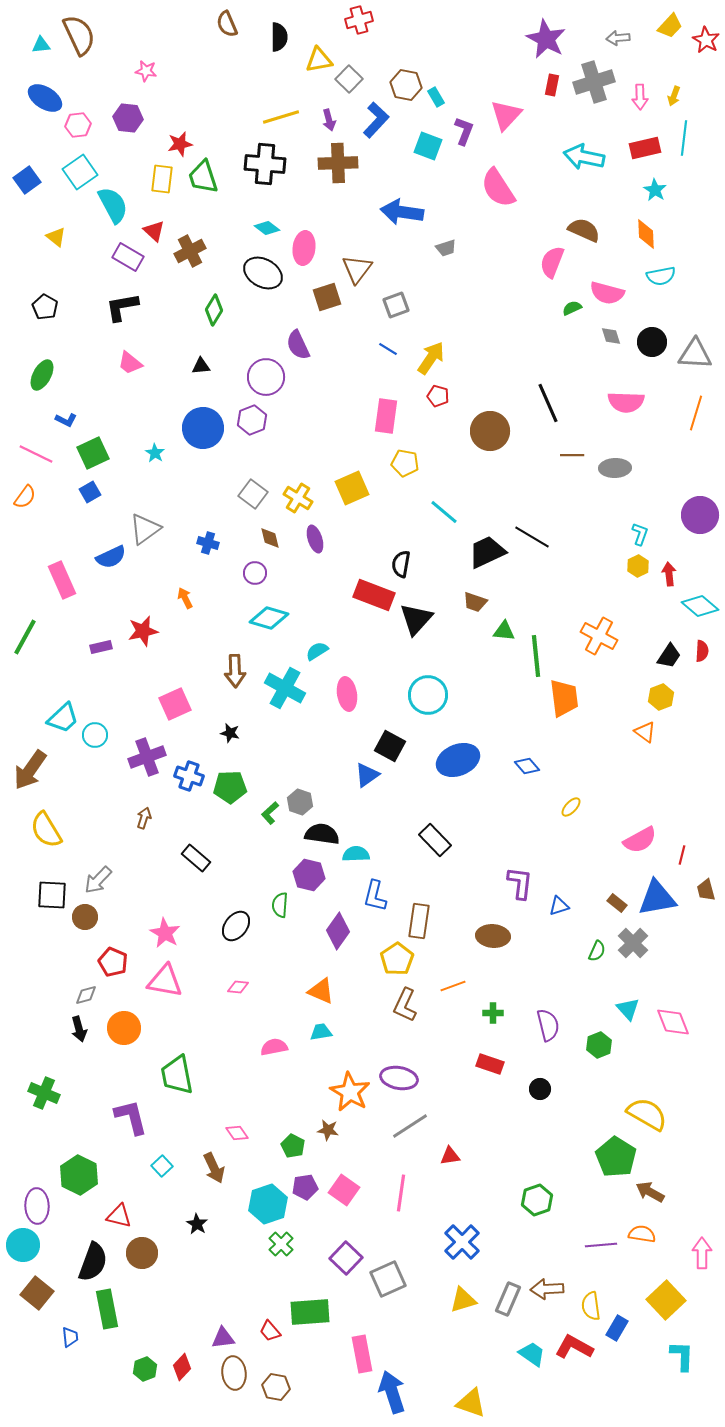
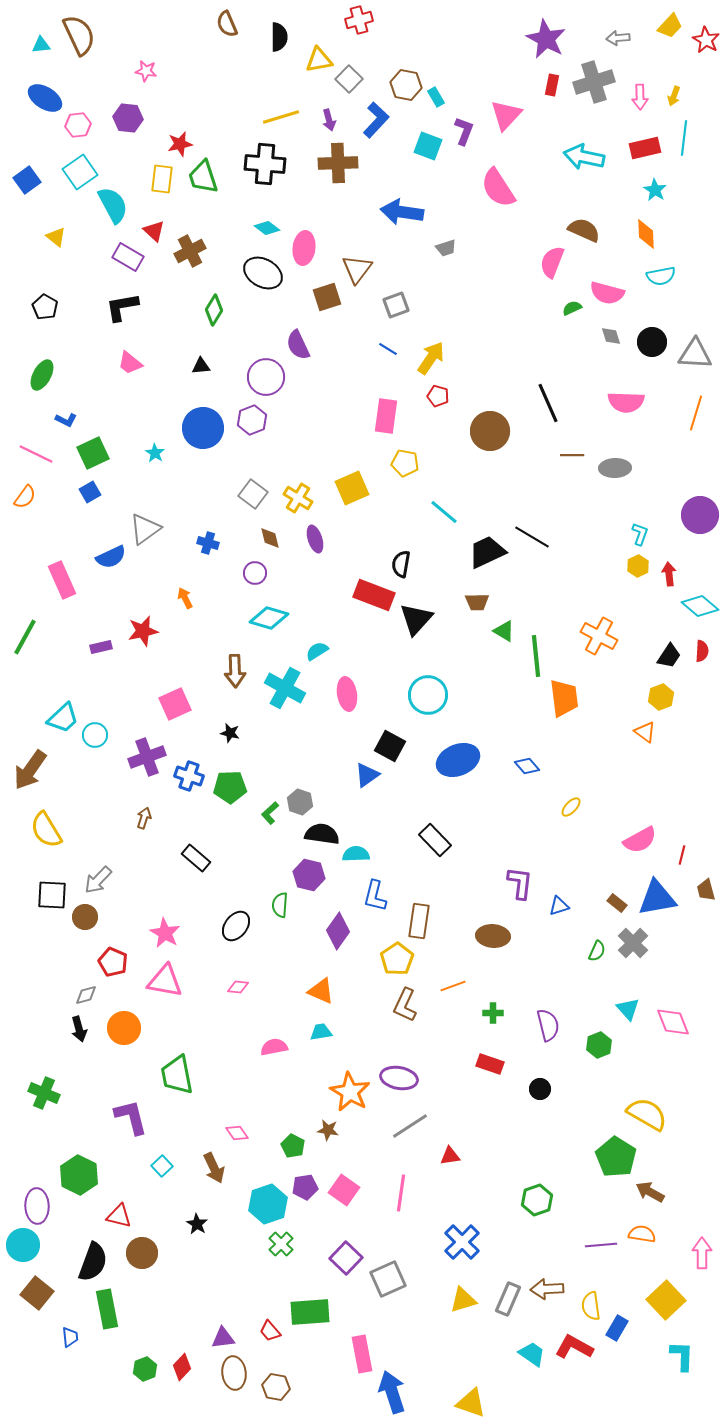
brown trapezoid at (475, 602): moved 2 px right; rotated 20 degrees counterclockwise
green triangle at (504, 631): rotated 25 degrees clockwise
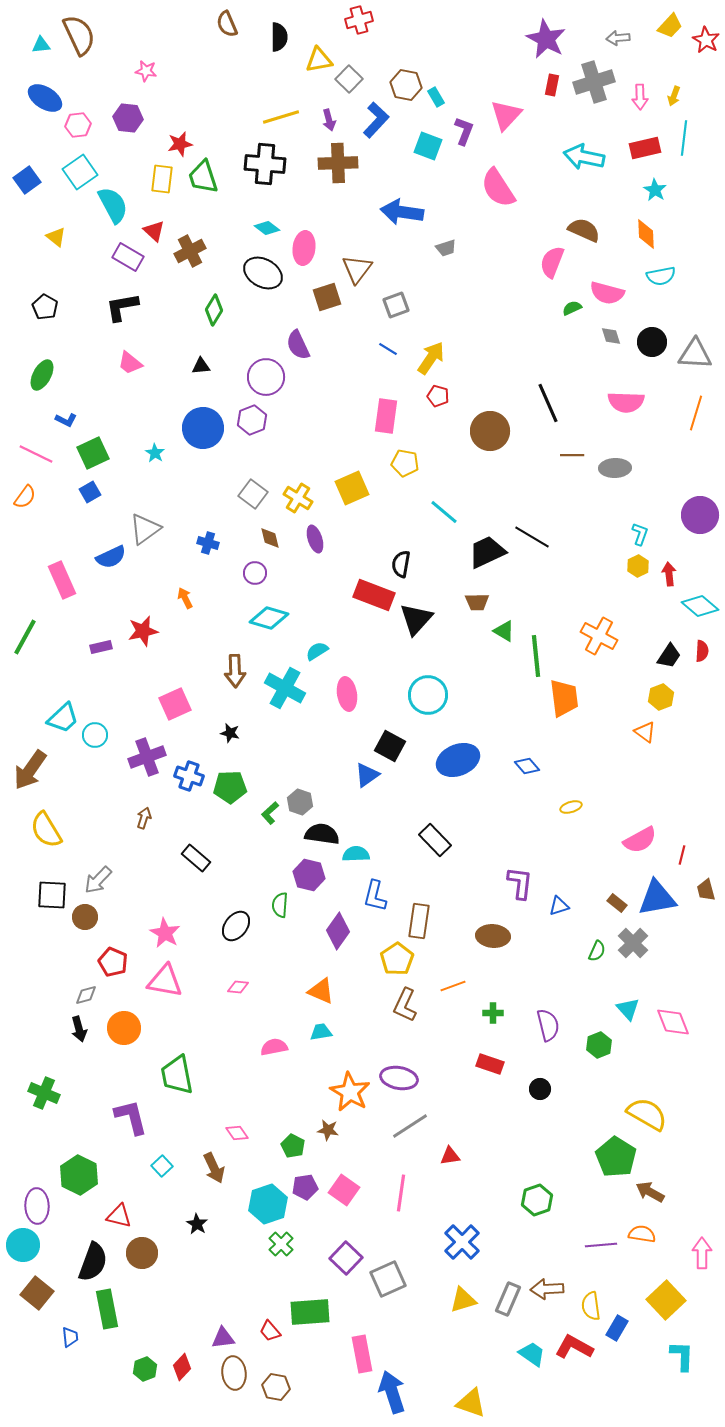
yellow ellipse at (571, 807): rotated 30 degrees clockwise
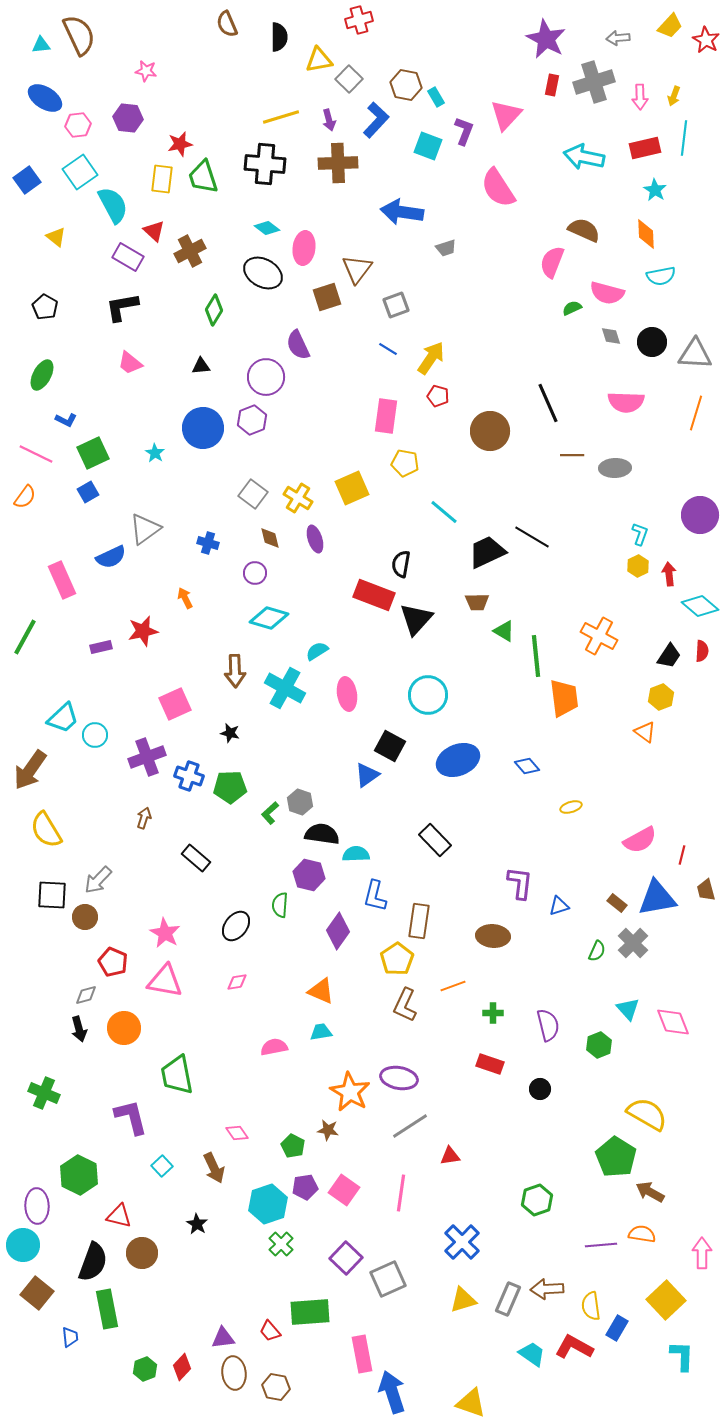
blue square at (90, 492): moved 2 px left
pink diamond at (238, 987): moved 1 px left, 5 px up; rotated 15 degrees counterclockwise
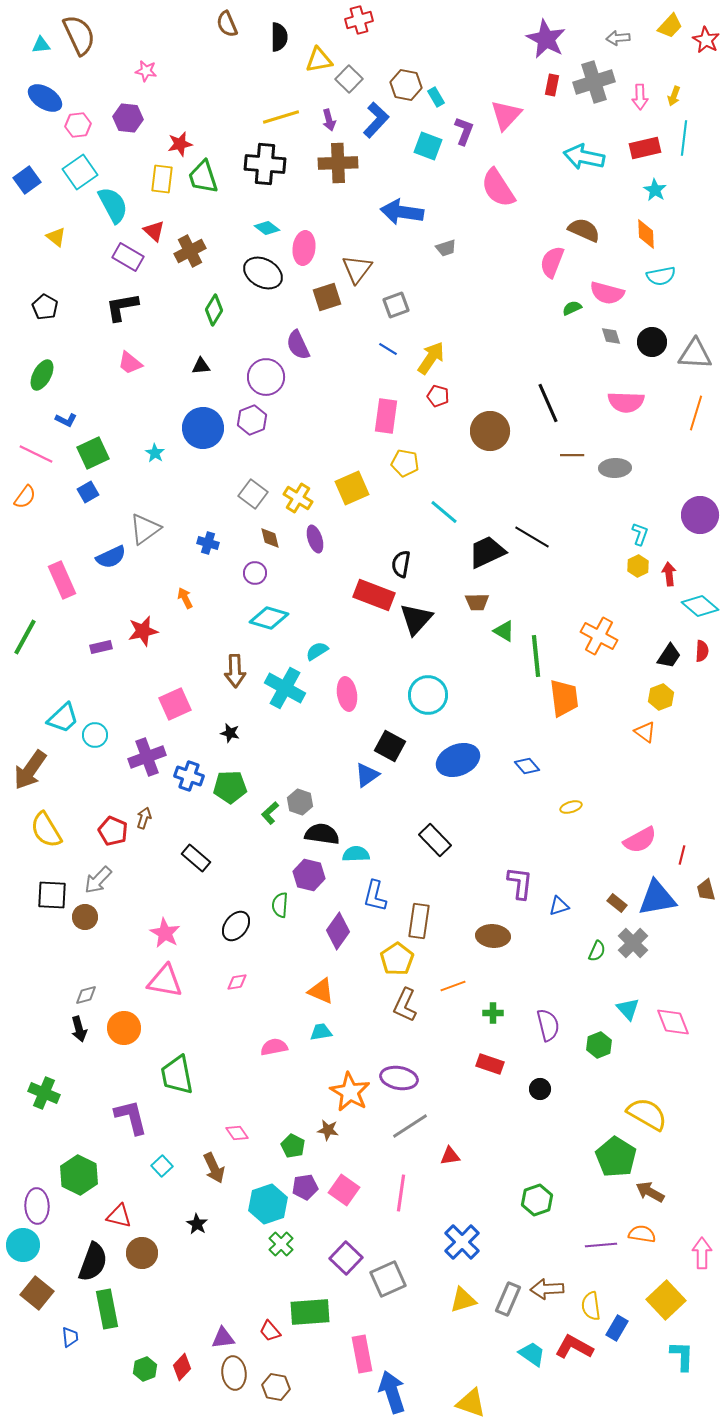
red pentagon at (113, 962): moved 131 px up
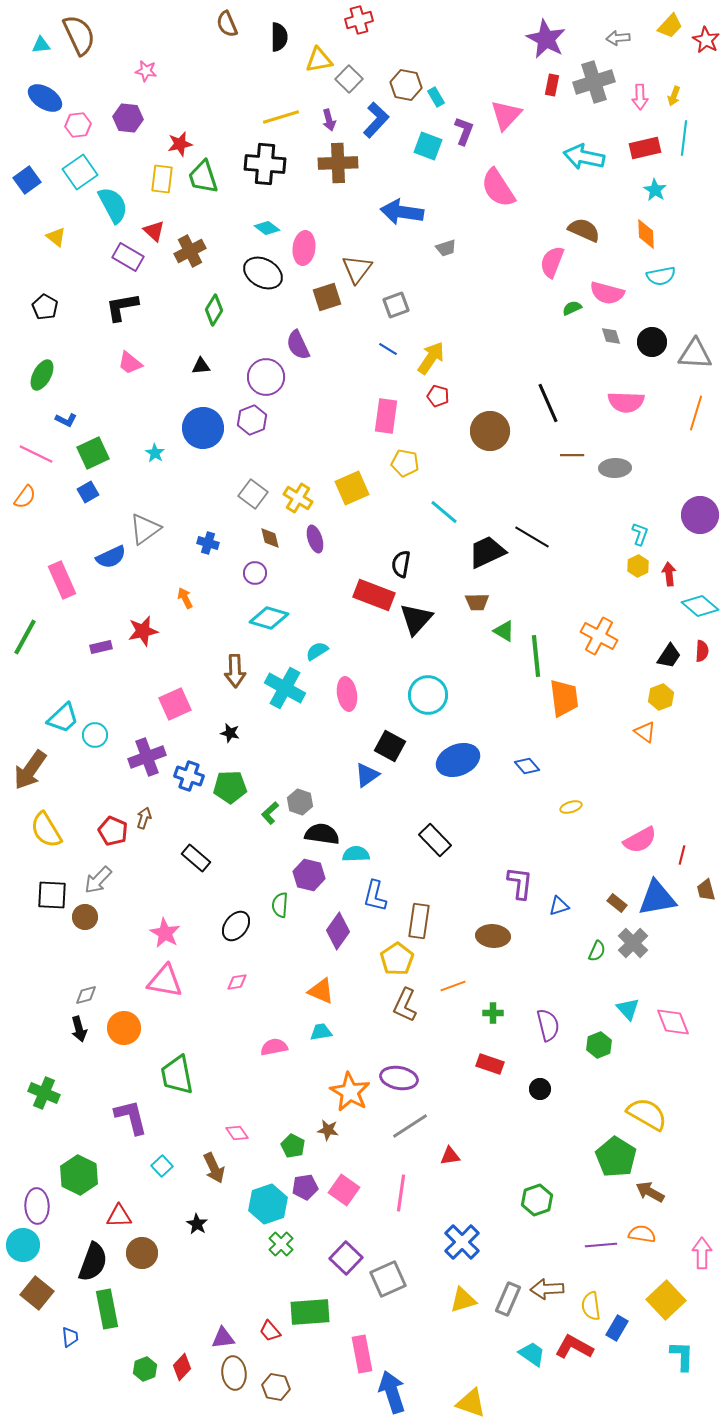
red triangle at (119, 1216): rotated 16 degrees counterclockwise
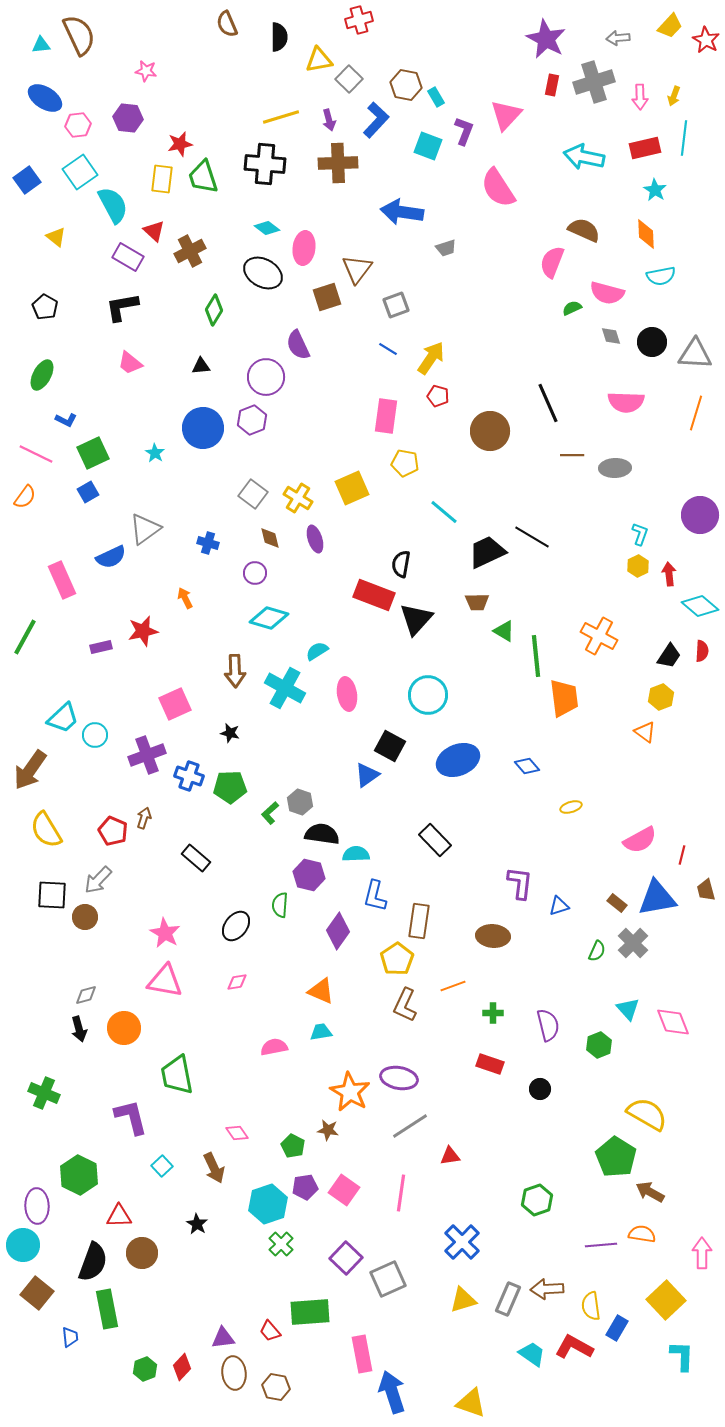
purple cross at (147, 757): moved 2 px up
